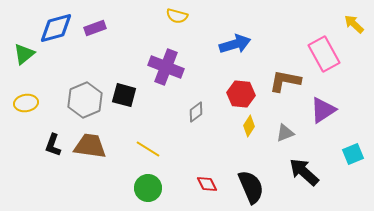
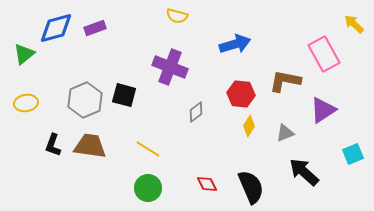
purple cross: moved 4 px right
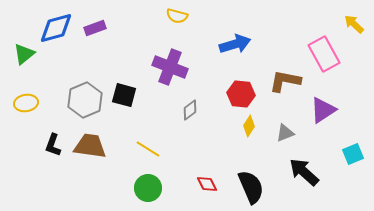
gray diamond: moved 6 px left, 2 px up
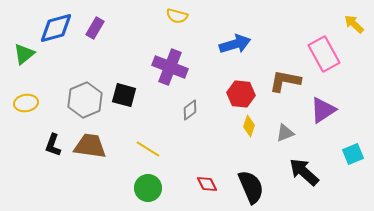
purple rectangle: rotated 40 degrees counterclockwise
yellow diamond: rotated 15 degrees counterclockwise
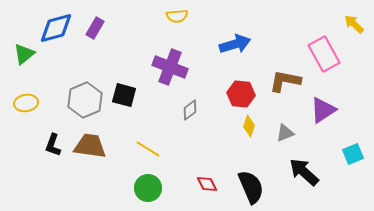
yellow semicircle: rotated 20 degrees counterclockwise
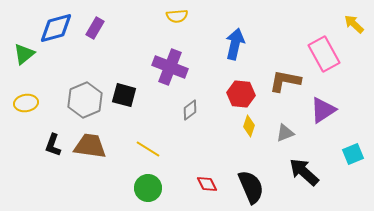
blue arrow: rotated 60 degrees counterclockwise
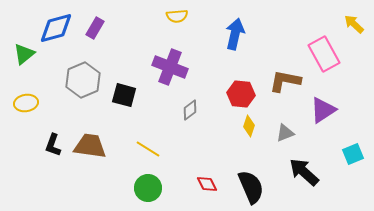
blue arrow: moved 10 px up
gray hexagon: moved 2 px left, 20 px up
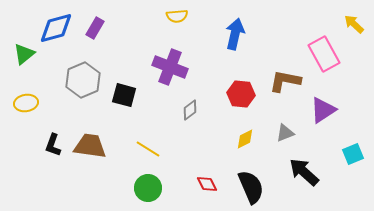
yellow diamond: moved 4 px left, 13 px down; rotated 45 degrees clockwise
